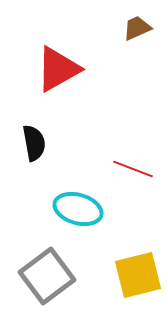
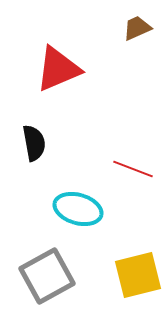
red triangle: rotated 6 degrees clockwise
gray square: rotated 8 degrees clockwise
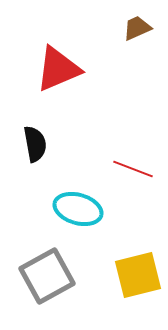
black semicircle: moved 1 px right, 1 px down
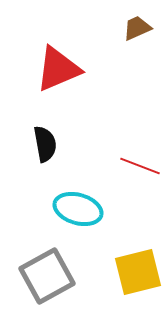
black semicircle: moved 10 px right
red line: moved 7 px right, 3 px up
yellow square: moved 3 px up
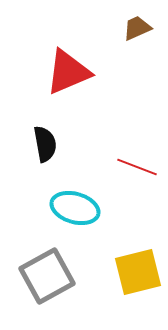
red triangle: moved 10 px right, 3 px down
red line: moved 3 px left, 1 px down
cyan ellipse: moved 3 px left, 1 px up
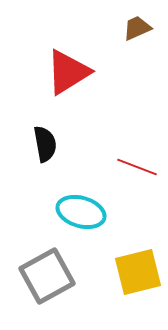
red triangle: rotated 9 degrees counterclockwise
cyan ellipse: moved 6 px right, 4 px down
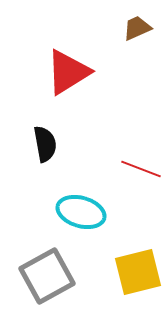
red line: moved 4 px right, 2 px down
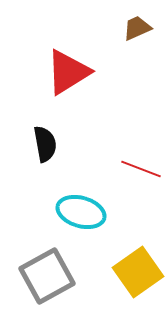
yellow square: rotated 21 degrees counterclockwise
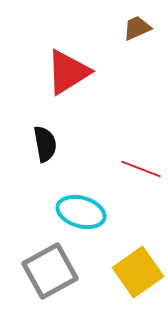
gray square: moved 3 px right, 5 px up
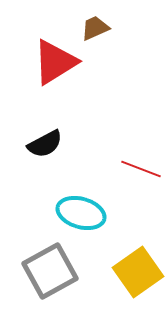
brown trapezoid: moved 42 px left
red triangle: moved 13 px left, 10 px up
black semicircle: rotated 72 degrees clockwise
cyan ellipse: moved 1 px down
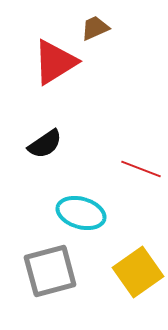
black semicircle: rotated 6 degrees counterclockwise
gray square: rotated 14 degrees clockwise
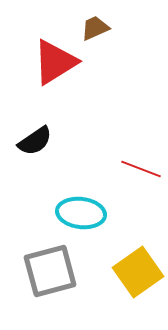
black semicircle: moved 10 px left, 3 px up
cyan ellipse: rotated 9 degrees counterclockwise
